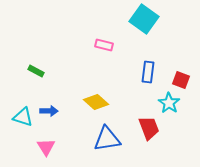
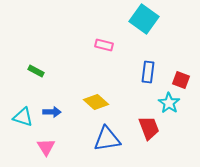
blue arrow: moved 3 px right, 1 px down
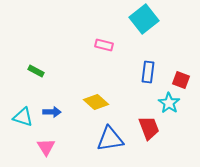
cyan square: rotated 16 degrees clockwise
blue triangle: moved 3 px right
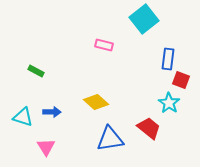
blue rectangle: moved 20 px right, 13 px up
red trapezoid: rotated 30 degrees counterclockwise
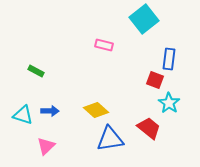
blue rectangle: moved 1 px right
red square: moved 26 px left
yellow diamond: moved 8 px down
blue arrow: moved 2 px left, 1 px up
cyan triangle: moved 2 px up
pink triangle: moved 1 px up; rotated 18 degrees clockwise
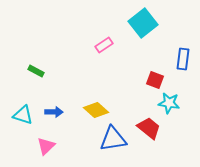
cyan square: moved 1 px left, 4 px down
pink rectangle: rotated 48 degrees counterclockwise
blue rectangle: moved 14 px right
cyan star: rotated 25 degrees counterclockwise
blue arrow: moved 4 px right, 1 px down
blue triangle: moved 3 px right
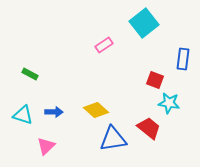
cyan square: moved 1 px right
green rectangle: moved 6 px left, 3 px down
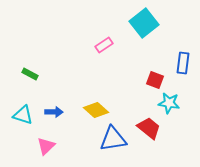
blue rectangle: moved 4 px down
